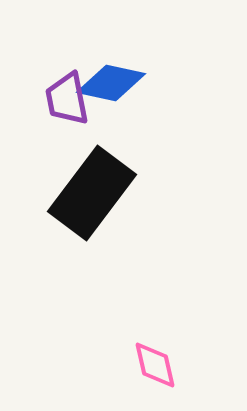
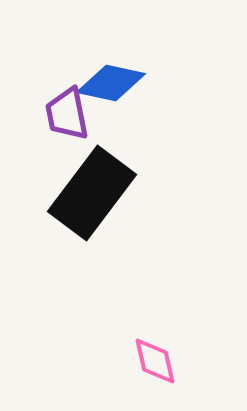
purple trapezoid: moved 15 px down
pink diamond: moved 4 px up
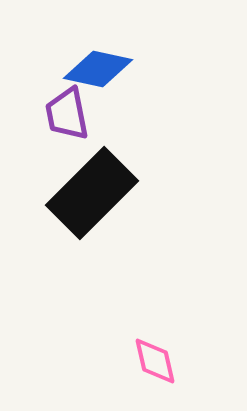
blue diamond: moved 13 px left, 14 px up
black rectangle: rotated 8 degrees clockwise
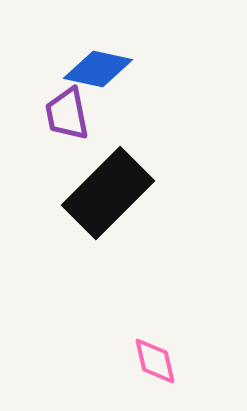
black rectangle: moved 16 px right
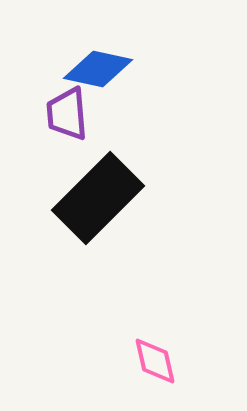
purple trapezoid: rotated 6 degrees clockwise
black rectangle: moved 10 px left, 5 px down
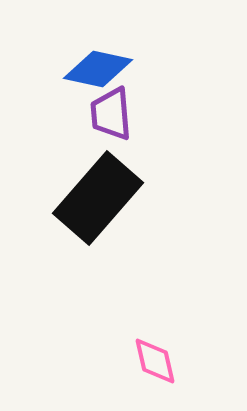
purple trapezoid: moved 44 px right
black rectangle: rotated 4 degrees counterclockwise
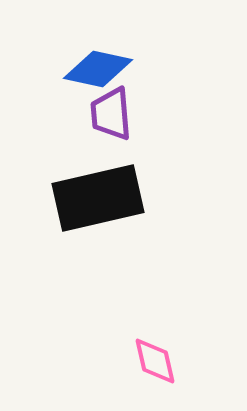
black rectangle: rotated 36 degrees clockwise
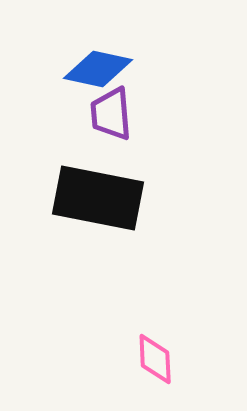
black rectangle: rotated 24 degrees clockwise
pink diamond: moved 2 px up; rotated 10 degrees clockwise
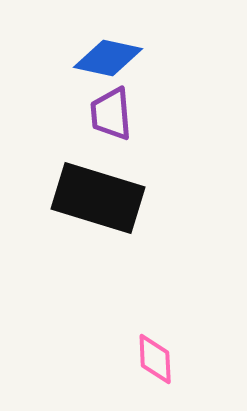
blue diamond: moved 10 px right, 11 px up
black rectangle: rotated 6 degrees clockwise
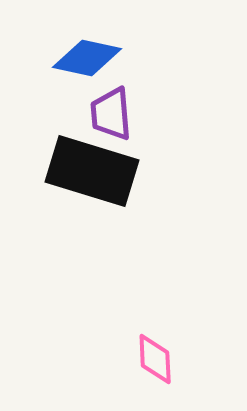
blue diamond: moved 21 px left
black rectangle: moved 6 px left, 27 px up
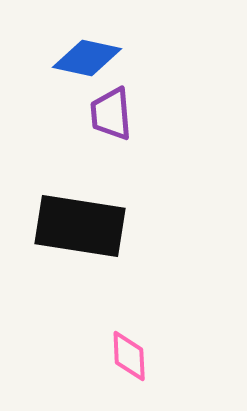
black rectangle: moved 12 px left, 55 px down; rotated 8 degrees counterclockwise
pink diamond: moved 26 px left, 3 px up
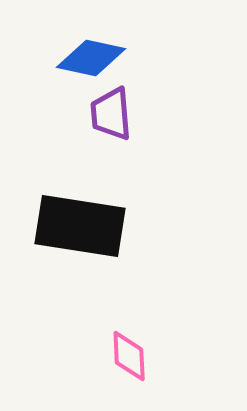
blue diamond: moved 4 px right
